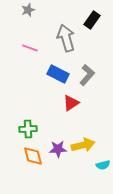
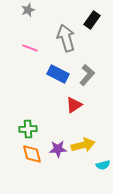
red triangle: moved 3 px right, 2 px down
orange diamond: moved 1 px left, 2 px up
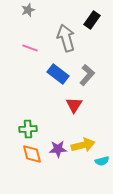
blue rectangle: rotated 10 degrees clockwise
red triangle: rotated 24 degrees counterclockwise
cyan semicircle: moved 1 px left, 4 px up
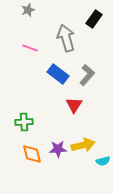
black rectangle: moved 2 px right, 1 px up
green cross: moved 4 px left, 7 px up
cyan semicircle: moved 1 px right
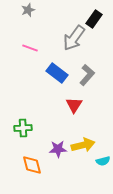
gray arrow: moved 8 px right; rotated 128 degrees counterclockwise
blue rectangle: moved 1 px left, 1 px up
green cross: moved 1 px left, 6 px down
orange diamond: moved 11 px down
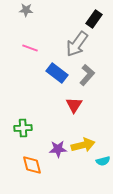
gray star: moved 2 px left; rotated 24 degrees clockwise
gray arrow: moved 3 px right, 6 px down
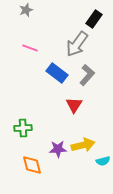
gray star: rotated 24 degrees counterclockwise
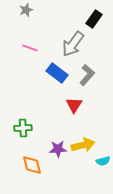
gray arrow: moved 4 px left
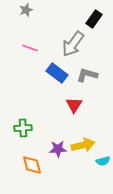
gray L-shape: rotated 115 degrees counterclockwise
